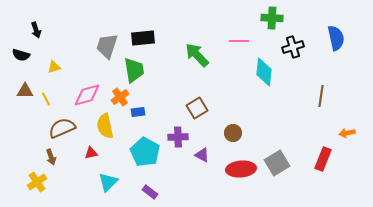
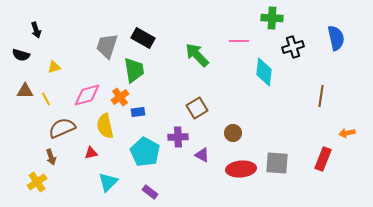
black rectangle: rotated 35 degrees clockwise
gray square: rotated 35 degrees clockwise
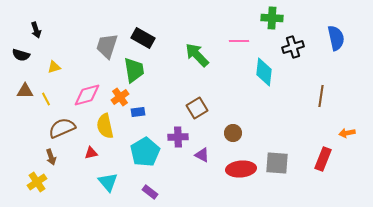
cyan pentagon: rotated 12 degrees clockwise
cyan triangle: rotated 25 degrees counterclockwise
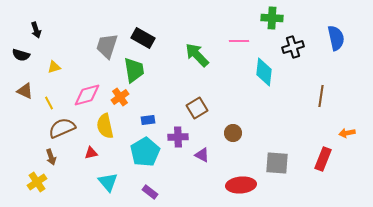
brown triangle: rotated 24 degrees clockwise
yellow line: moved 3 px right, 4 px down
blue rectangle: moved 10 px right, 8 px down
red ellipse: moved 16 px down
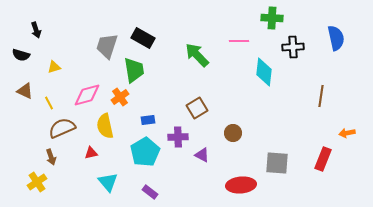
black cross: rotated 15 degrees clockwise
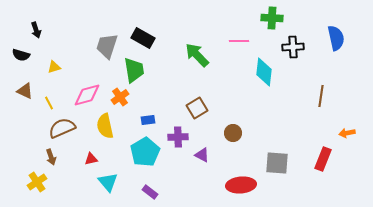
red triangle: moved 6 px down
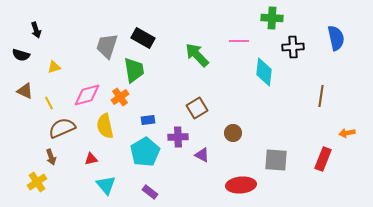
gray square: moved 1 px left, 3 px up
cyan triangle: moved 2 px left, 3 px down
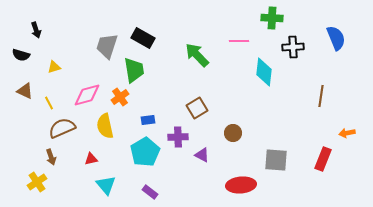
blue semicircle: rotated 10 degrees counterclockwise
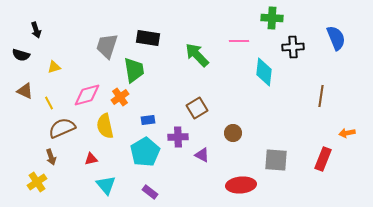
black rectangle: moved 5 px right; rotated 20 degrees counterclockwise
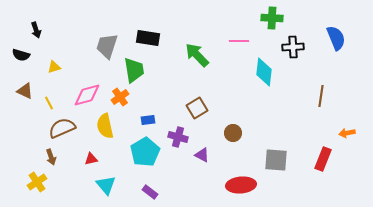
purple cross: rotated 18 degrees clockwise
